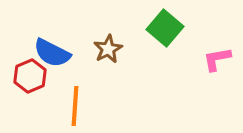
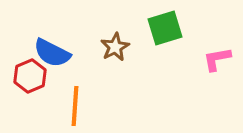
green square: rotated 33 degrees clockwise
brown star: moved 7 px right, 2 px up
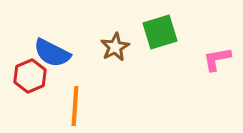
green square: moved 5 px left, 4 px down
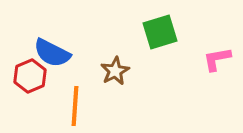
brown star: moved 24 px down
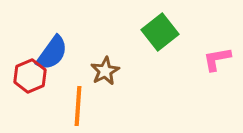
green square: rotated 21 degrees counterclockwise
blue semicircle: rotated 81 degrees counterclockwise
brown star: moved 10 px left
orange line: moved 3 px right
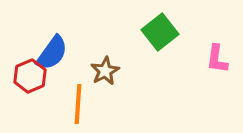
pink L-shape: rotated 72 degrees counterclockwise
orange line: moved 2 px up
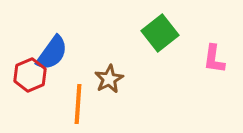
green square: moved 1 px down
pink L-shape: moved 3 px left
brown star: moved 4 px right, 8 px down
red hexagon: moved 1 px up
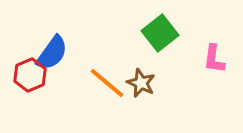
brown star: moved 32 px right, 4 px down; rotated 20 degrees counterclockwise
orange line: moved 29 px right, 21 px up; rotated 54 degrees counterclockwise
